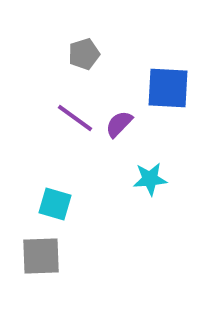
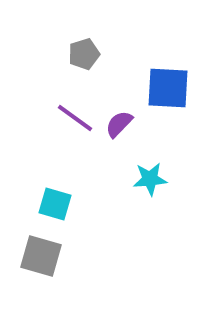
gray square: rotated 18 degrees clockwise
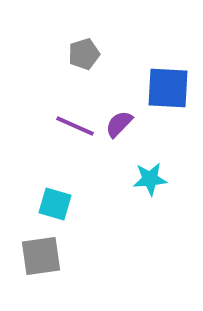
purple line: moved 8 px down; rotated 12 degrees counterclockwise
gray square: rotated 24 degrees counterclockwise
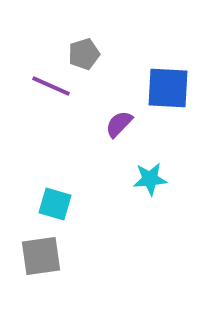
purple line: moved 24 px left, 40 px up
